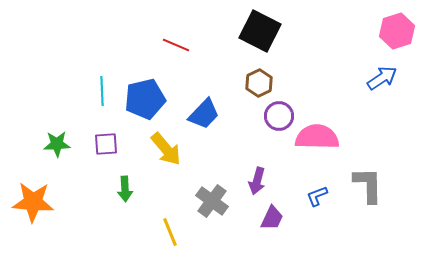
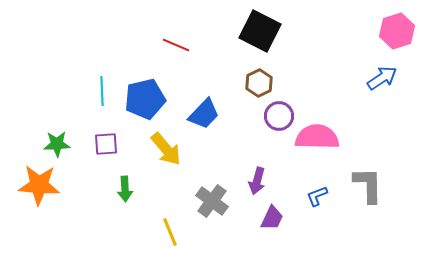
orange star: moved 6 px right, 17 px up
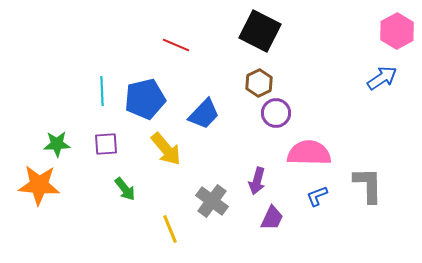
pink hexagon: rotated 12 degrees counterclockwise
purple circle: moved 3 px left, 3 px up
pink semicircle: moved 8 px left, 16 px down
green arrow: rotated 35 degrees counterclockwise
yellow line: moved 3 px up
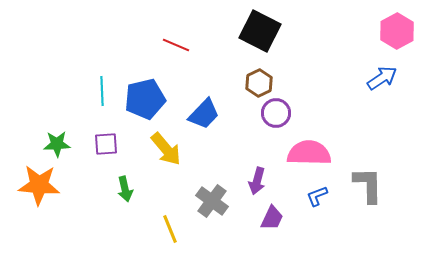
green arrow: rotated 25 degrees clockwise
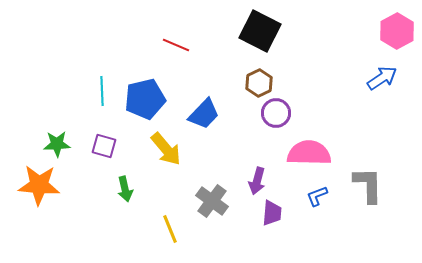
purple square: moved 2 px left, 2 px down; rotated 20 degrees clockwise
purple trapezoid: moved 5 px up; rotated 20 degrees counterclockwise
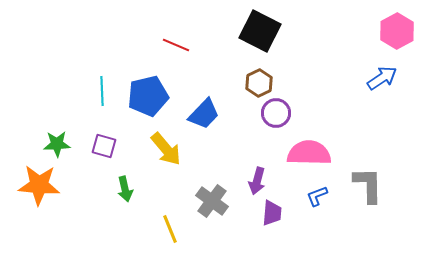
blue pentagon: moved 3 px right, 3 px up
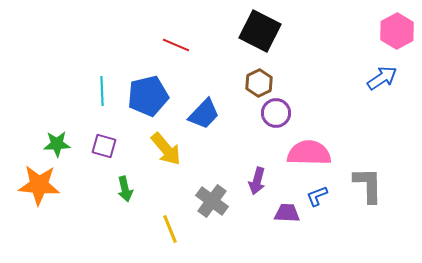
purple trapezoid: moved 15 px right; rotated 92 degrees counterclockwise
